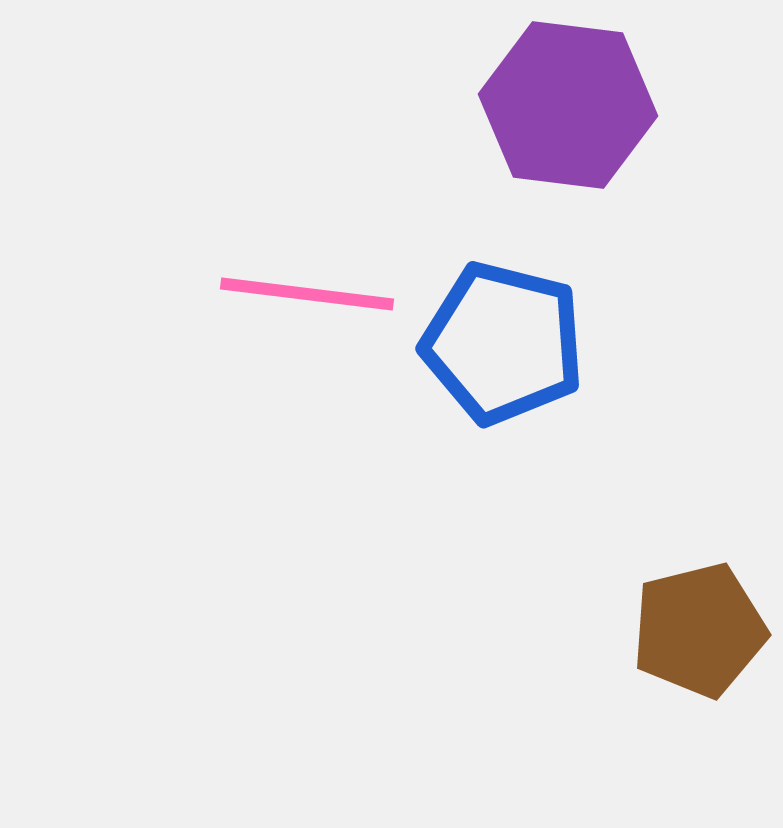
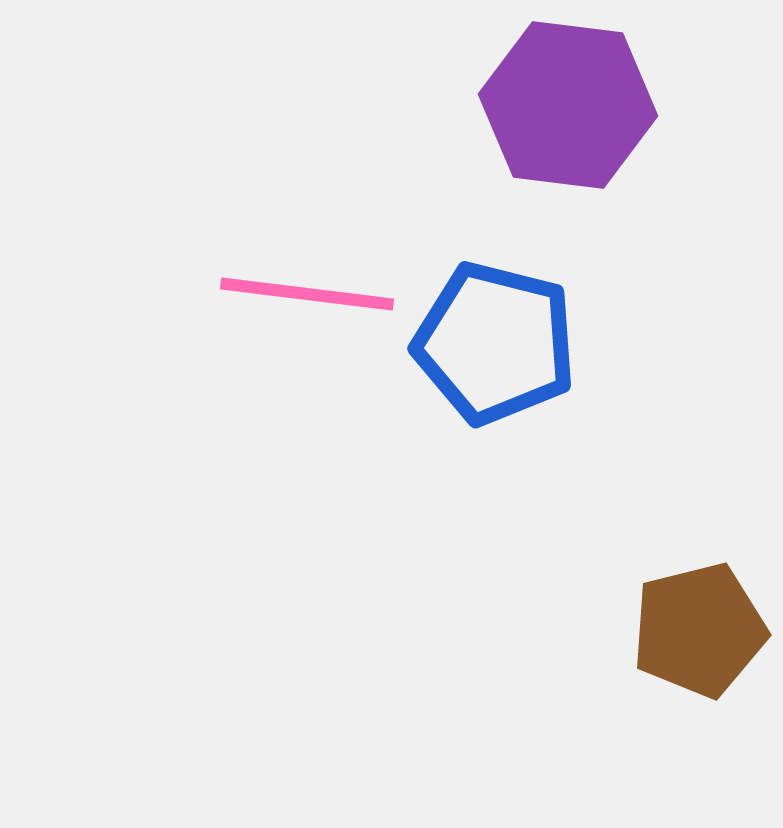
blue pentagon: moved 8 px left
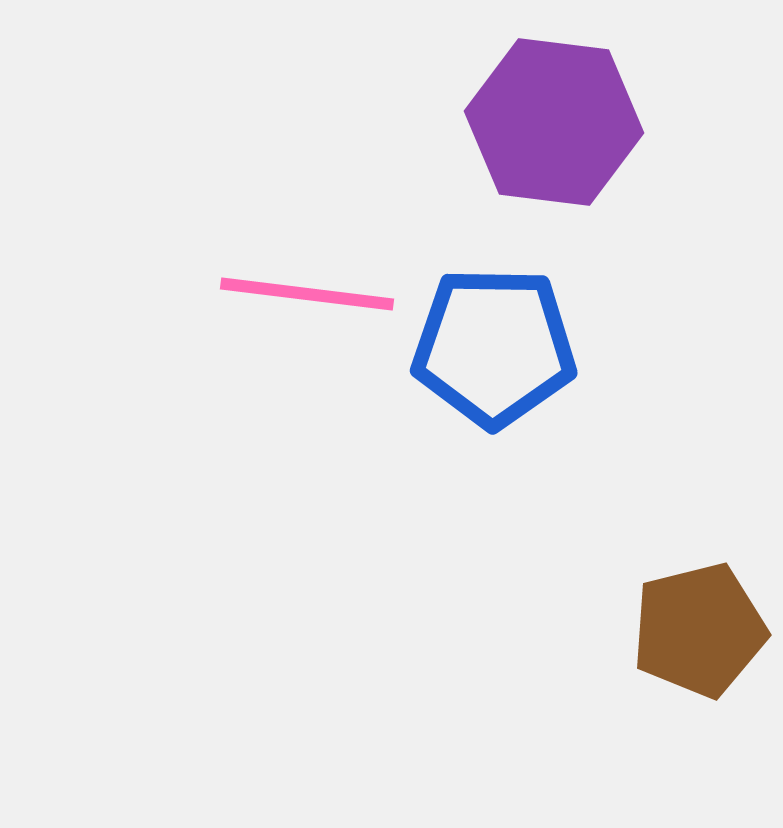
purple hexagon: moved 14 px left, 17 px down
blue pentagon: moved 1 px left, 4 px down; rotated 13 degrees counterclockwise
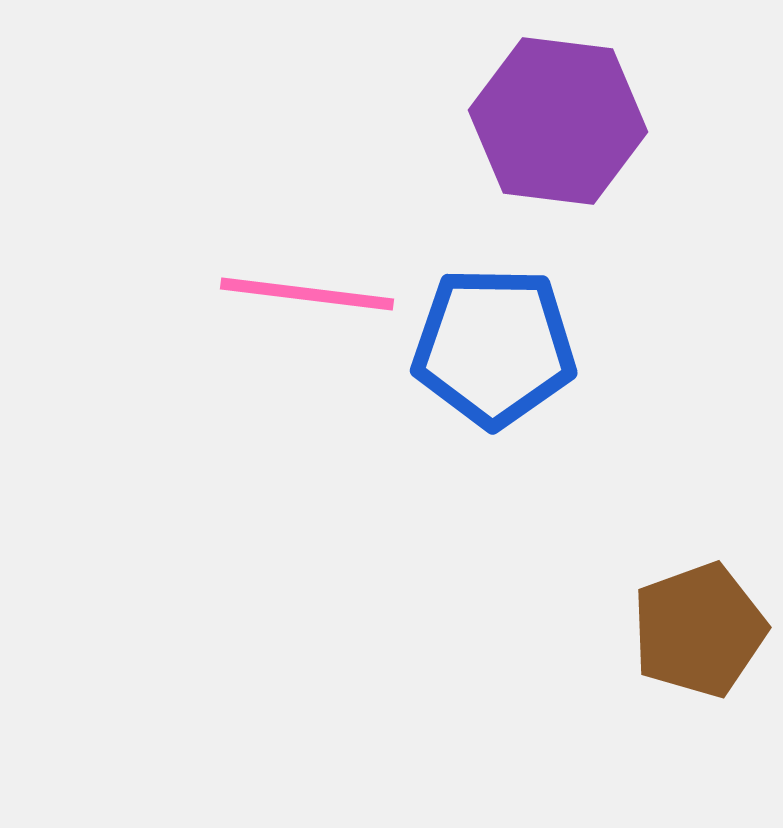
purple hexagon: moved 4 px right, 1 px up
brown pentagon: rotated 6 degrees counterclockwise
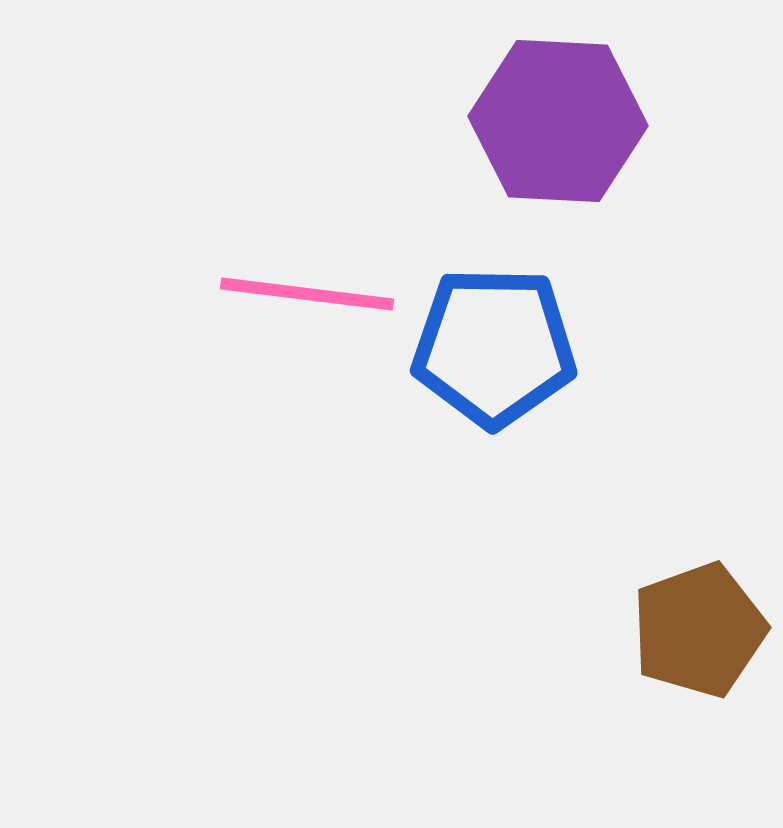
purple hexagon: rotated 4 degrees counterclockwise
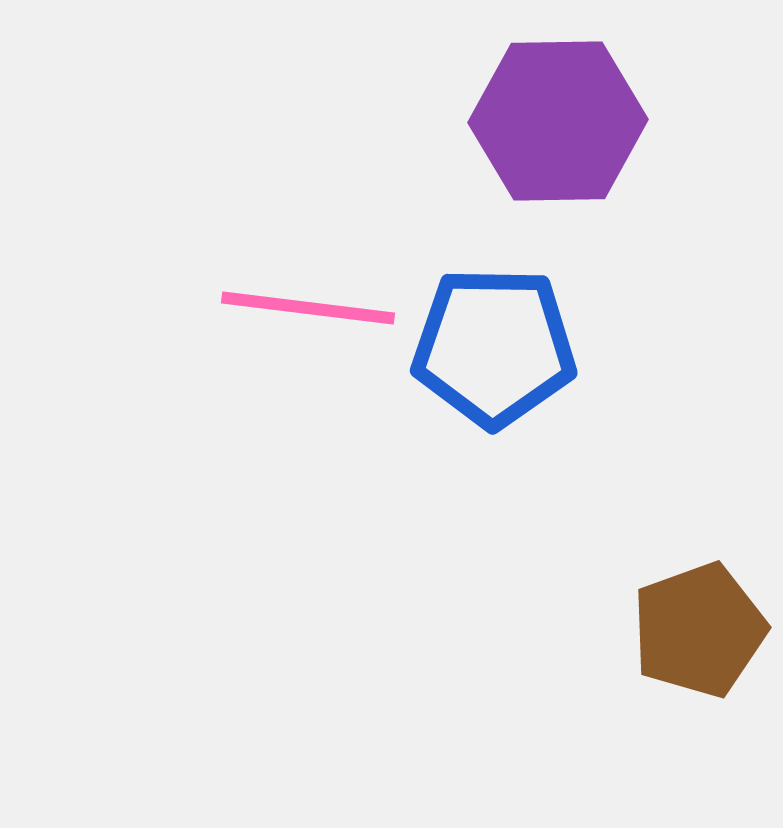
purple hexagon: rotated 4 degrees counterclockwise
pink line: moved 1 px right, 14 px down
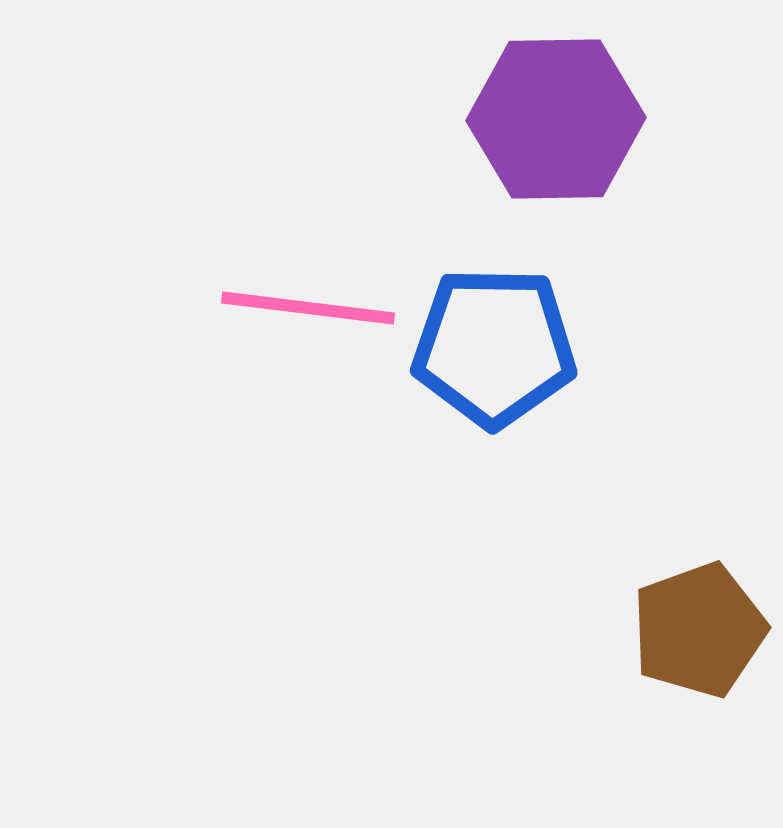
purple hexagon: moved 2 px left, 2 px up
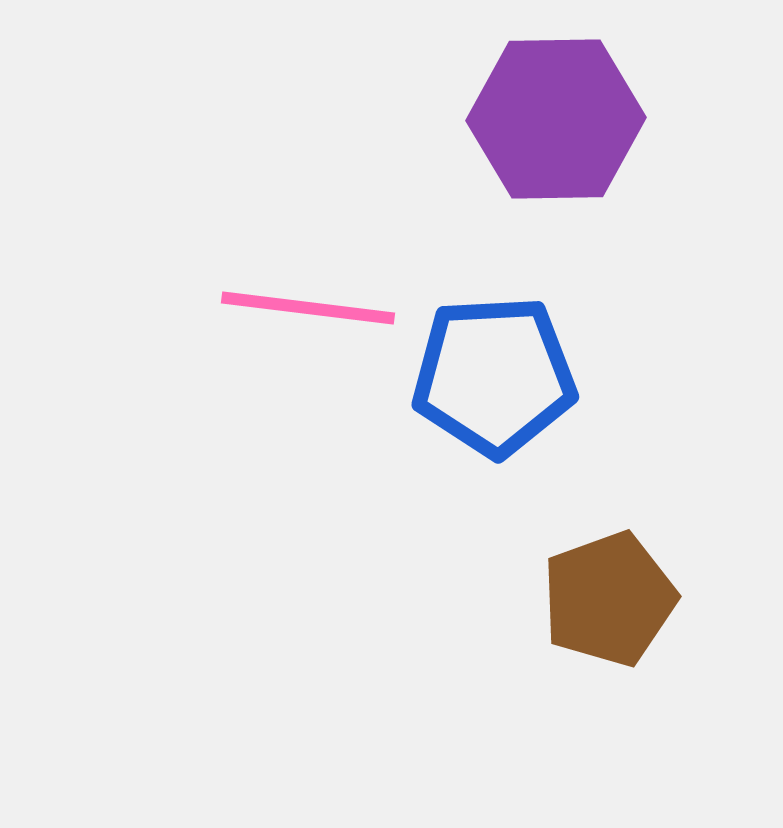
blue pentagon: moved 29 px down; rotated 4 degrees counterclockwise
brown pentagon: moved 90 px left, 31 px up
